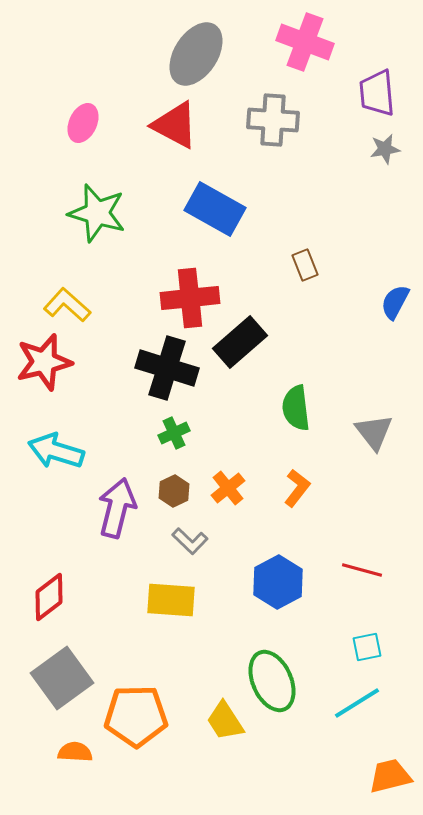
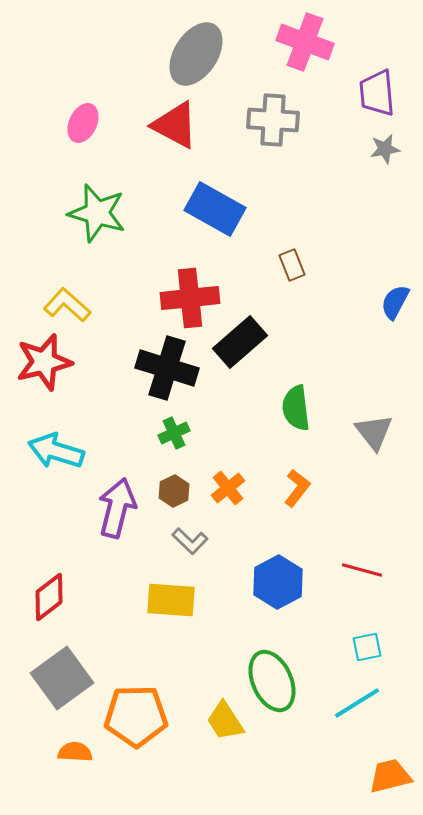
brown rectangle: moved 13 px left
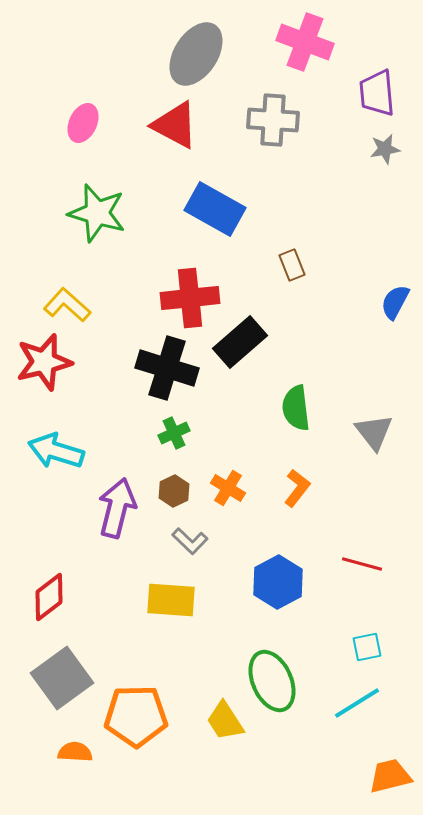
orange cross: rotated 20 degrees counterclockwise
red line: moved 6 px up
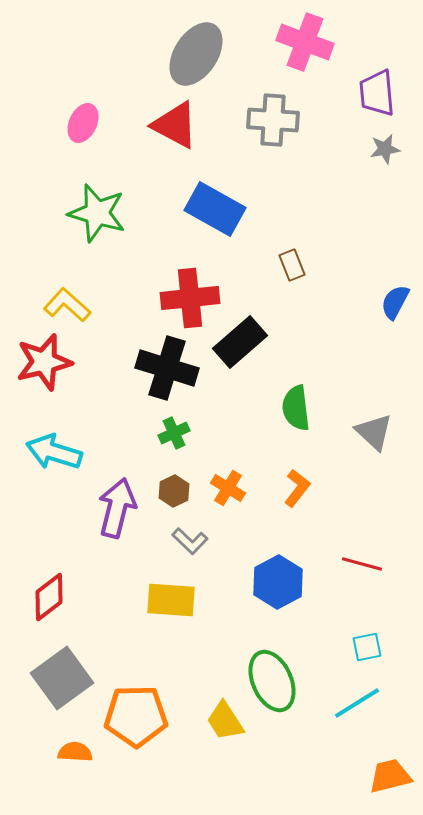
gray triangle: rotated 9 degrees counterclockwise
cyan arrow: moved 2 px left, 1 px down
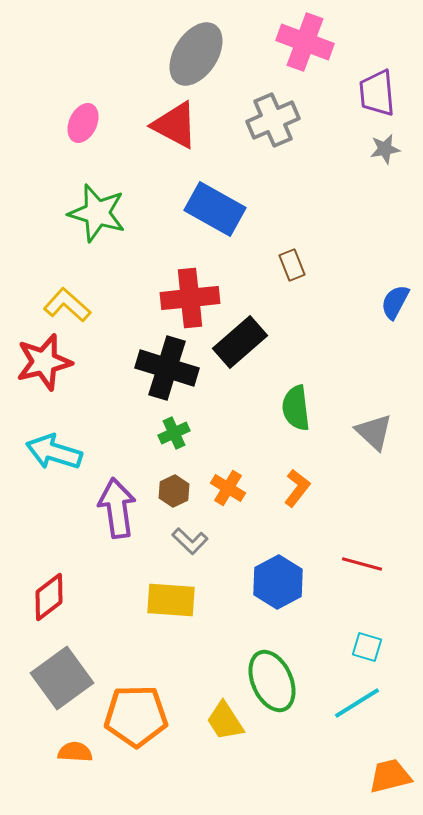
gray cross: rotated 27 degrees counterclockwise
purple arrow: rotated 22 degrees counterclockwise
cyan square: rotated 28 degrees clockwise
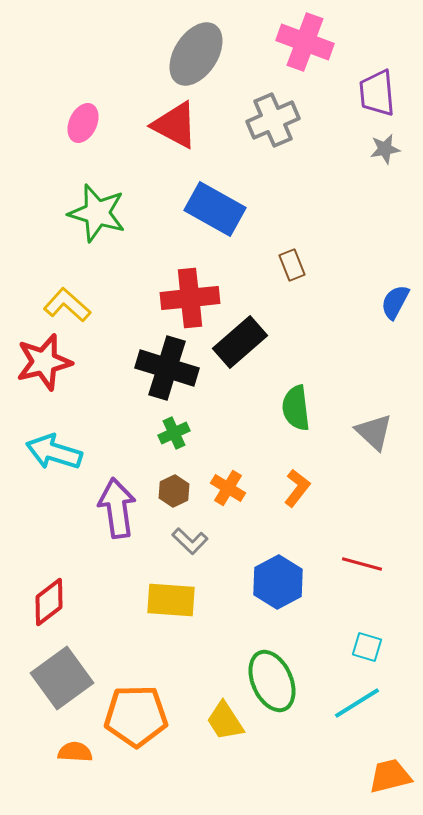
red diamond: moved 5 px down
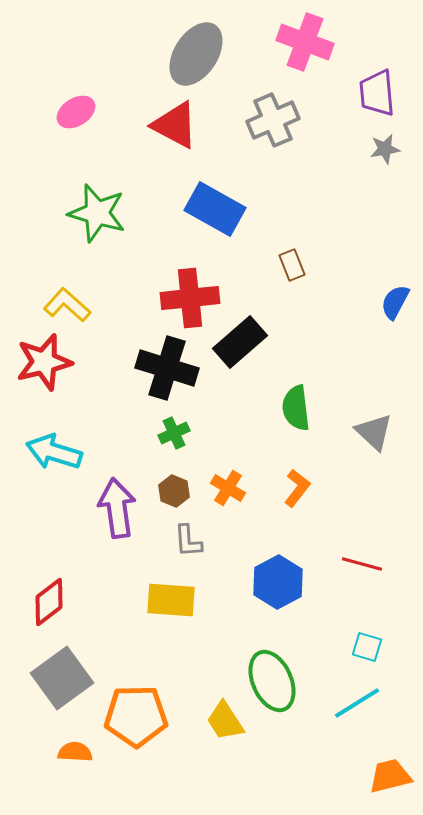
pink ellipse: moved 7 px left, 11 px up; rotated 33 degrees clockwise
brown hexagon: rotated 12 degrees counterclockwise
gray L-shape: moved 2 px left; rotated 42 degrees clockwise
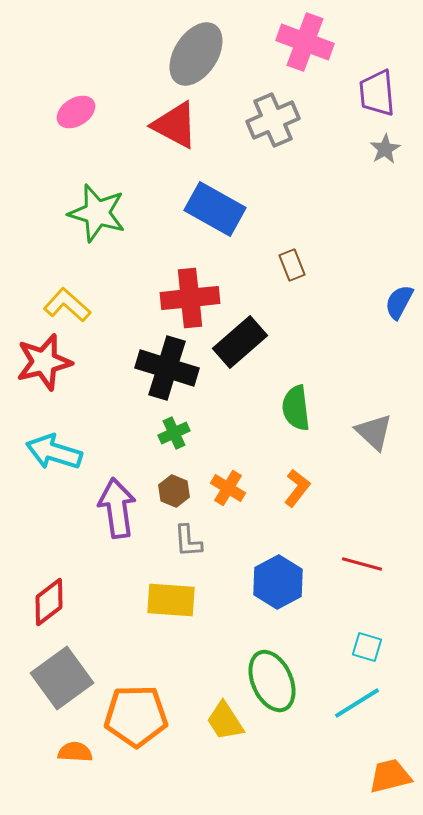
gray star: rotated 20 degrees counterclockwise
blue semicircle: moved 4 px right
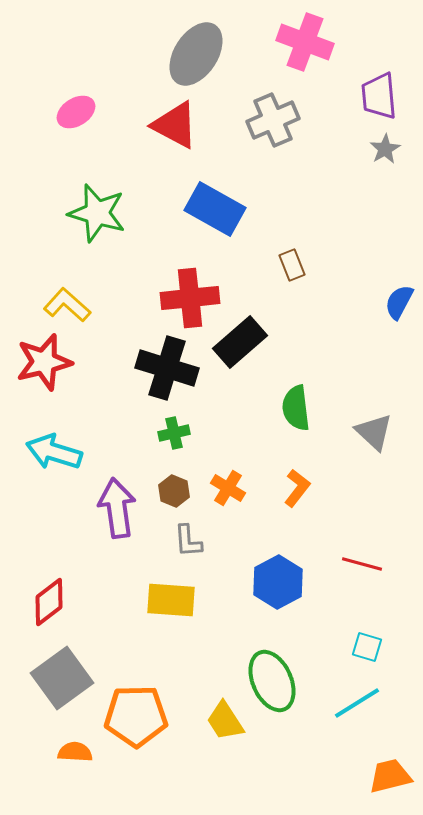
purple trapezoid: moved 2 px right, 3 px down
green cross: rotated 12 degrees clockwise
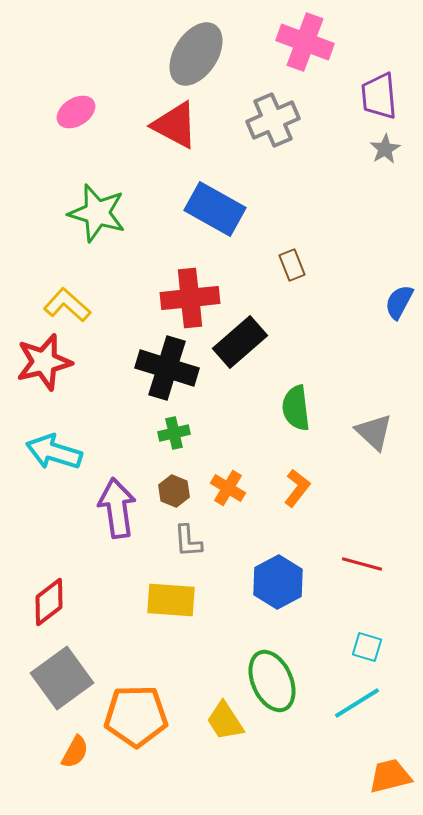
orange semicircle: rotated 116 degrees clockwise
